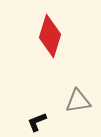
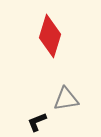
gray triangle: moved 12 px left, 2 px up
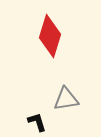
black L-shape: rotated 95 degrees clockwise
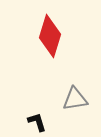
gray triangle: moved 9 px right
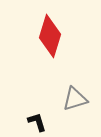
gray triangle: rotated 8 degrees counterclockwise
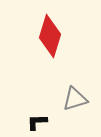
black L-shape: rotated 75 degrees counterclockwise
